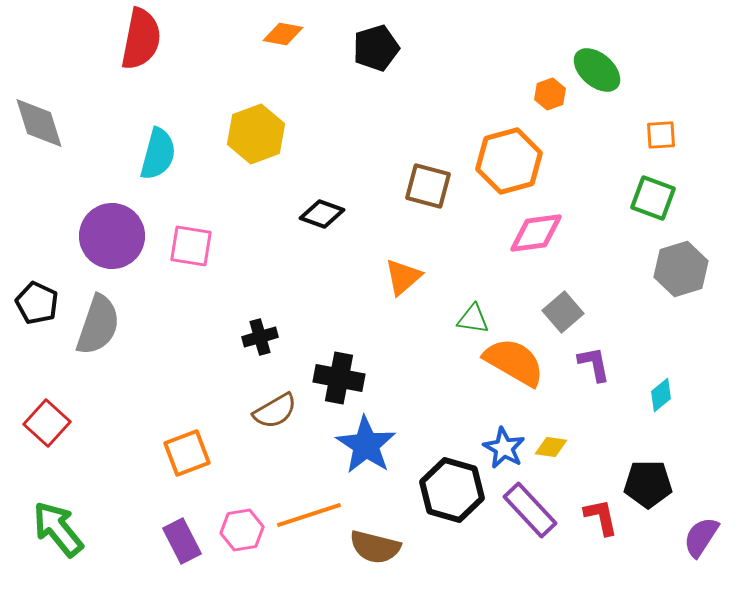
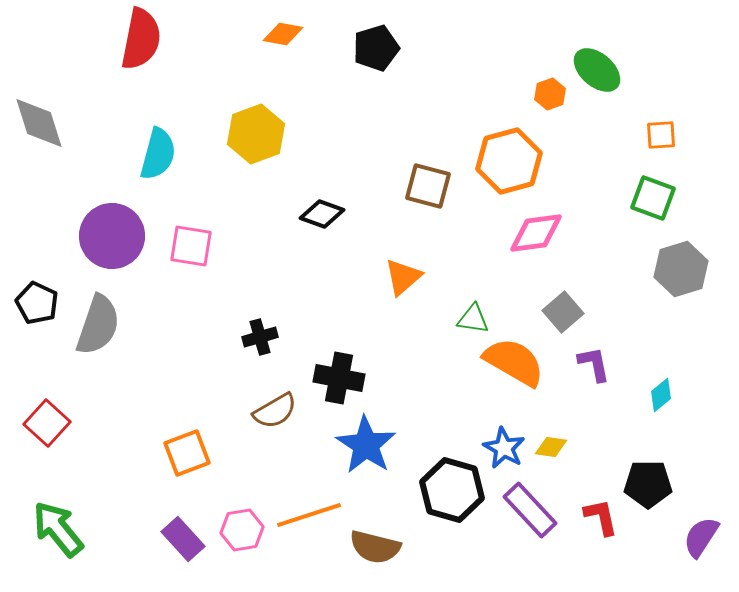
purple rectangle at (182, 541): moved 1 px right, 2 px up; rotated 15 degrees counterclockwise
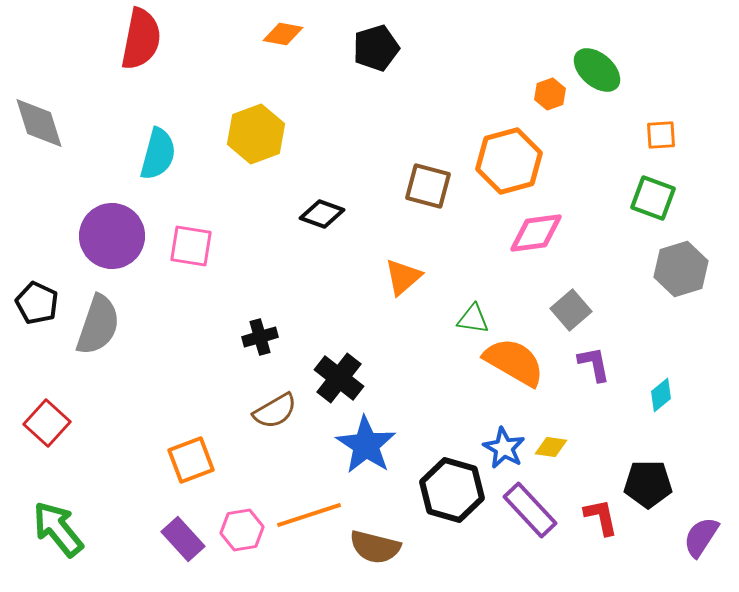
gray square at (563, 312): moved 8 px right, 2 px up
black cross at (339, 378): rotated 27 degrees clockwise
orange square at (187, 453): moved 4 px right, 7 px down
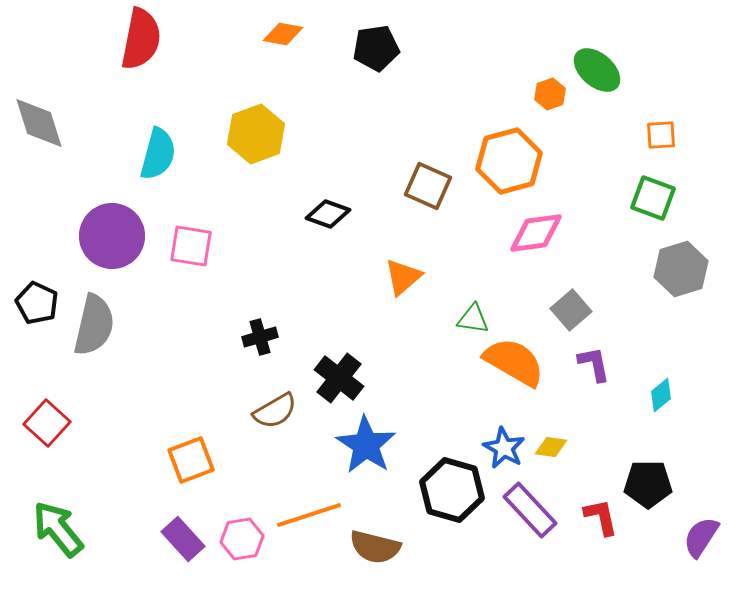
black pentagon at (376, 48): rotated 9 degrees clockwise
brown square at (428, 186): rotated 9 degrees clockwise
black diamond at (322, 214): moved 6 px right
gray semicircle at (98, 325): moved 4 px left; rotated 6 degrees counterclockwise
pink hexagon at (242, 530): moved 9 px down
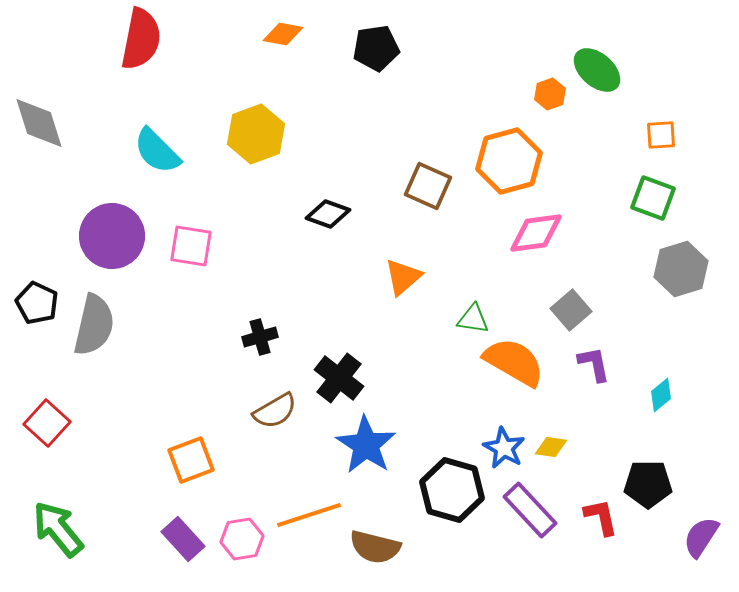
cyan semicircle at (158, 154): moved 1 px left, 3 px up; rotated 120 degrees clockwise
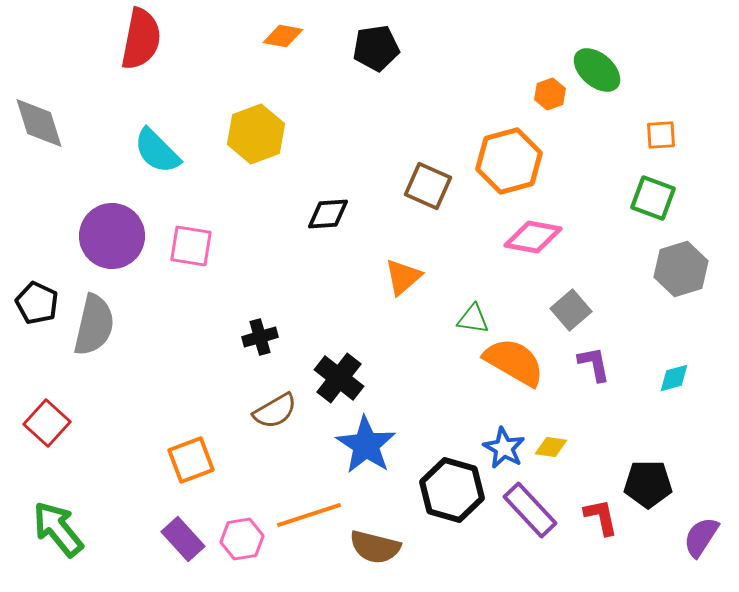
orange diamond at (283, 34): moved 2 px down
black diamond at (328, 214): rotated 24 degrees counterclockwise
pink diamond at (536, 233): moved 3 px left, 4 px down; rotated 18 degrees clockwise
cyan diamond at (661, 395): moved 13 px right, 17 px up; rotated 24 degrees clockwise
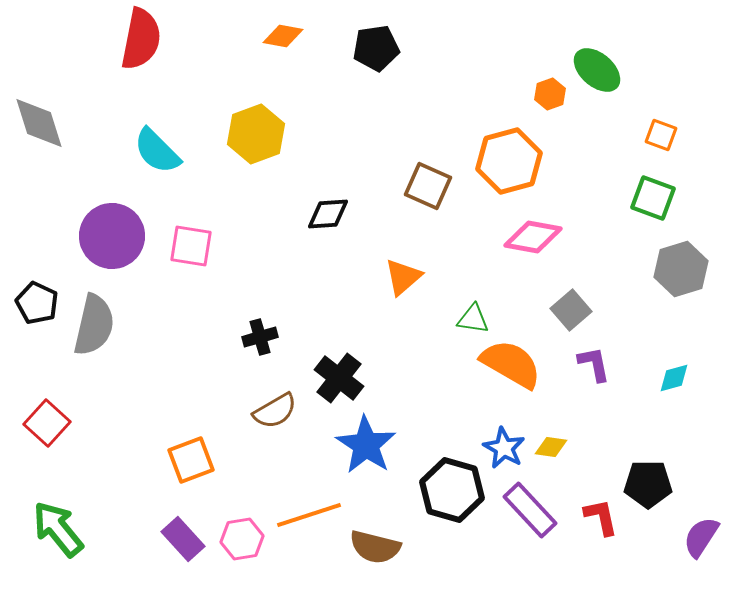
orange square at (661, 135): rotated 24 degrees clockwise
orange semicircle at (514, 362): moved 3 px left, 2 px down
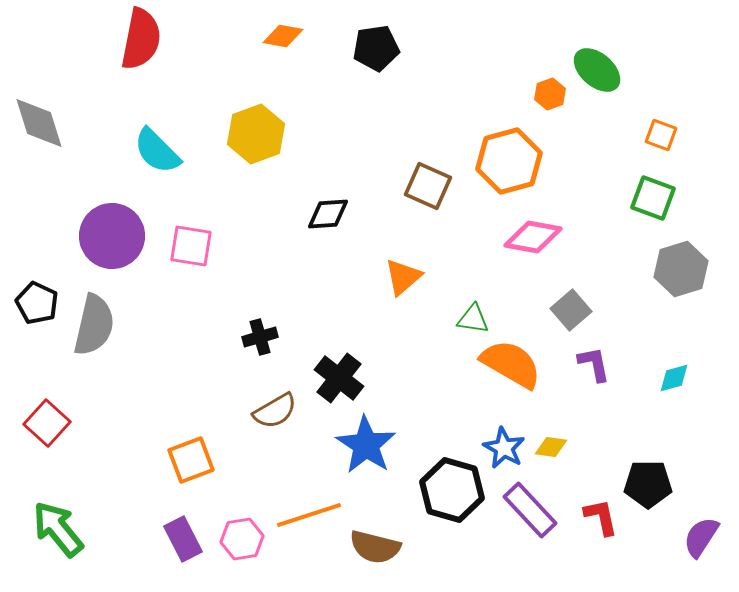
purple rectangle at (183, 539): rotated 15 degrees clockwise
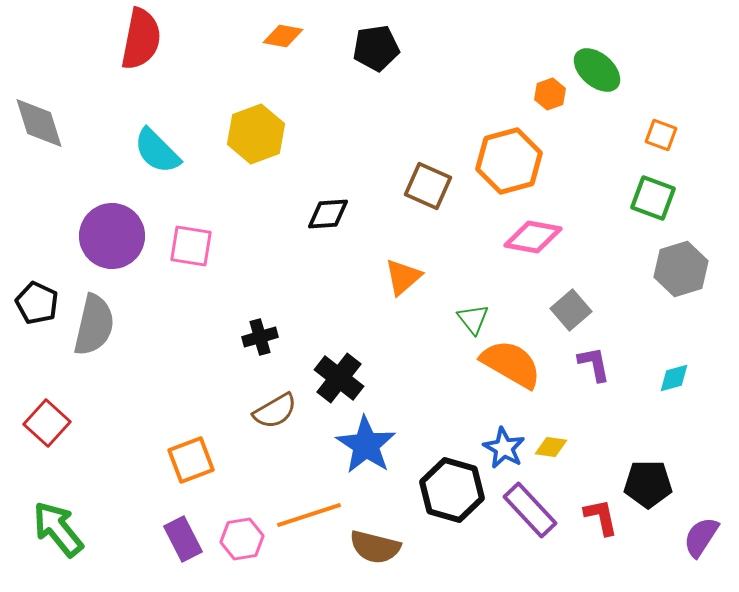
green triangle at (473, 319): rotated 44 degrees clockwise
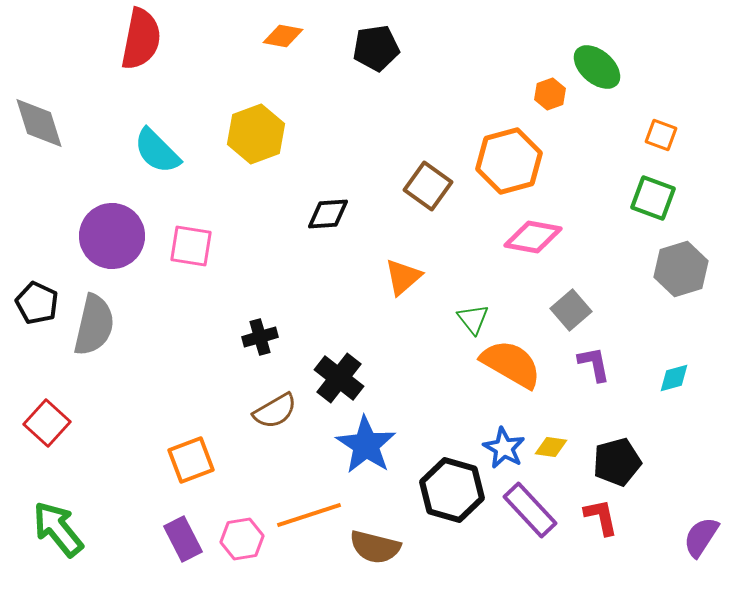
green ellipse at (597, 70): moved 3 px up
brown square at (428, 186): rotated 12 degrees clockwise
black pentagon at (648, 484): moved 31 px left, 22 px up; rotated 15 degrees counterclockwise
